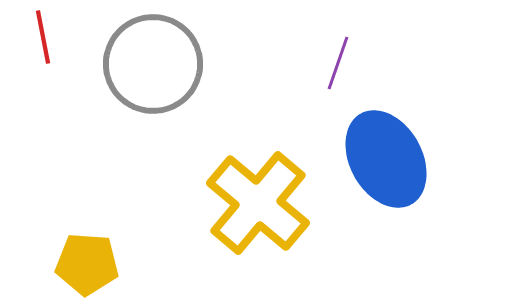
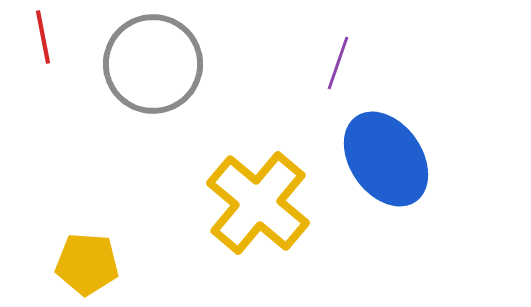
blue ellipse: rotated 6 degrees counterclockwise
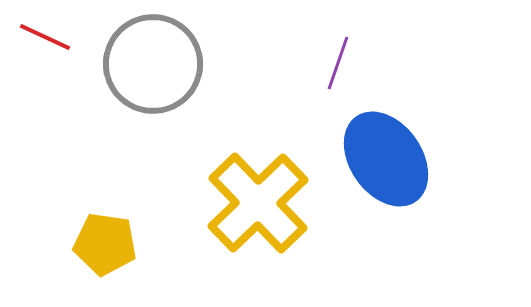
red line: moved 2 px right; rotated 54 degrees counterclockwise
yellow cross: rotated 6 degrees clockwise
yellow pentagon: moved 18 px right, 20 px up; rotated 4 degrees clockwise
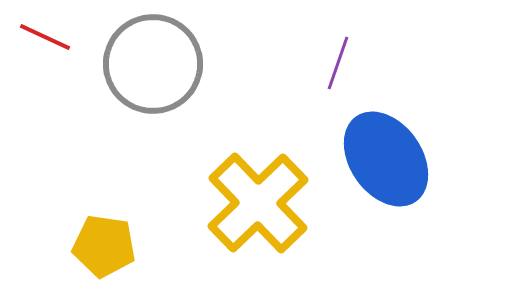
yellow pentagon: moved 1 px left, 2 px down
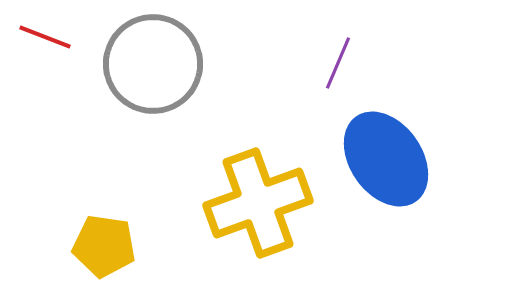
red line: rotated 4 degrees counterclockwise
purple line: rotated 4 degrees clockwise
yellow cross: rotated 24 degrees clockwise
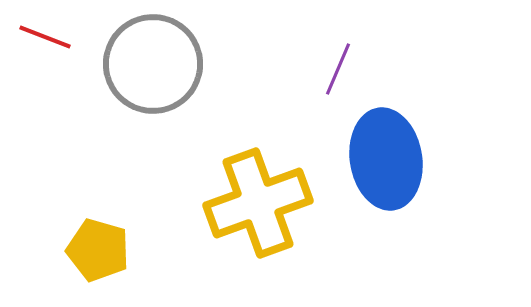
purple line: moved 6 px down
blue ellipse: rotated 26 degrees clockwise
yellow pentagon: moved 6 px left, 4 px down; rotated 8 degrees clockwise
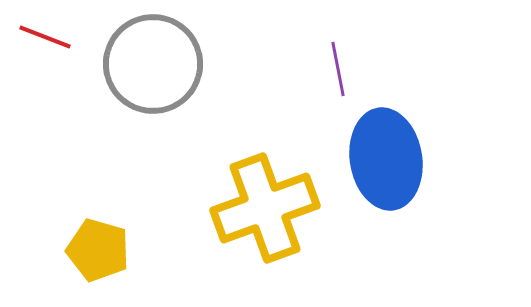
purple line: rotated 34 degrees counterclockwise
yellow cross: moved 7 px right, 5 px down
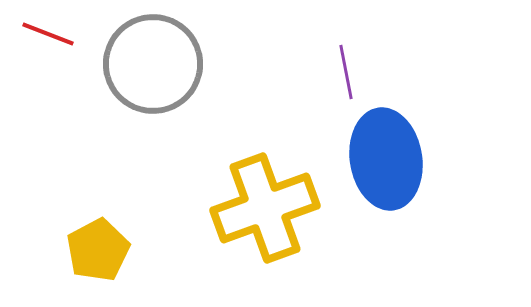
red line: moved 3 px right, 3 px up
purple line: moved 8 px right, 3 px down
yellow pentagon: rotated 28 degrees clockwise
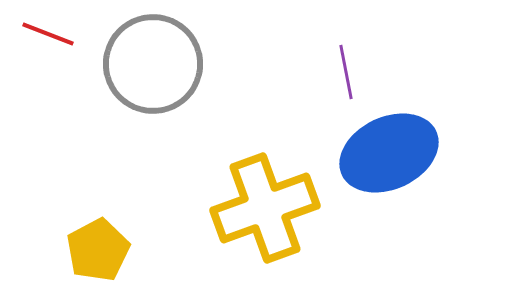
blue ellipse: moved 3 px right, 6 px up; rotated 74 degrees clockwise
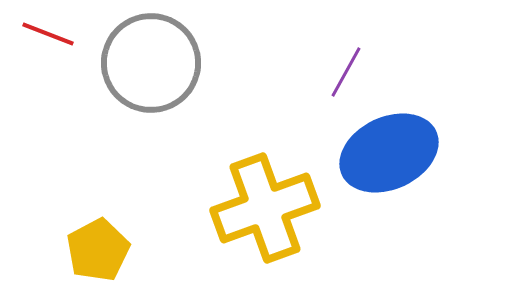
gray circle: moved 2 px left, 1 px up
purple line: rotated 40 degrees clockwise
